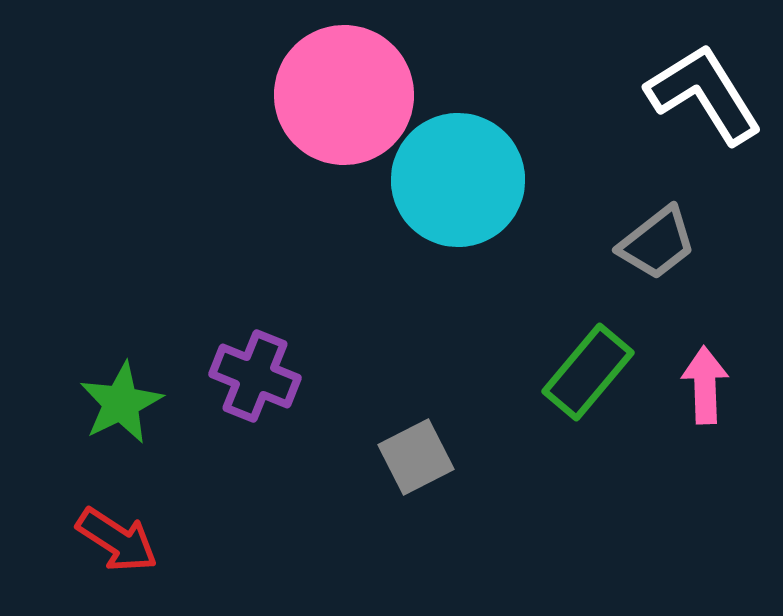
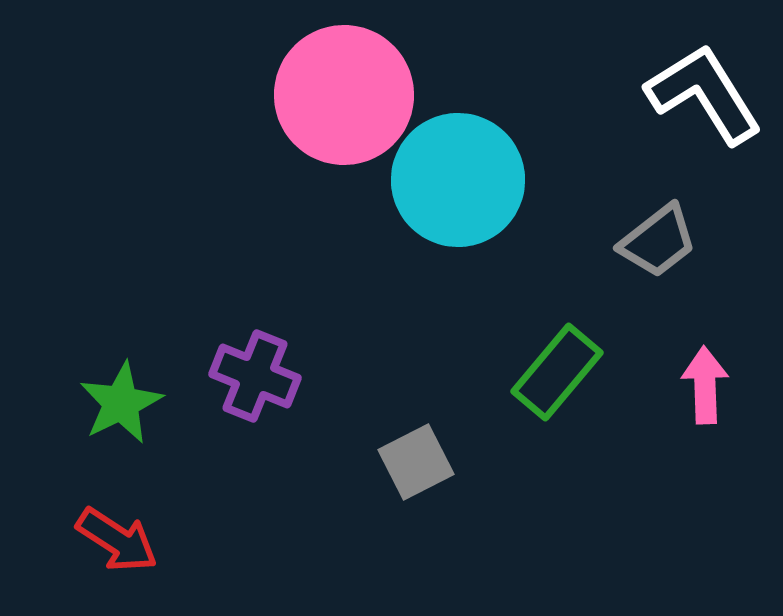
gray trapezoid: moved 1 px right, 2 px up
green rectangle: moved 31 px left
gray square: moved 5 px down
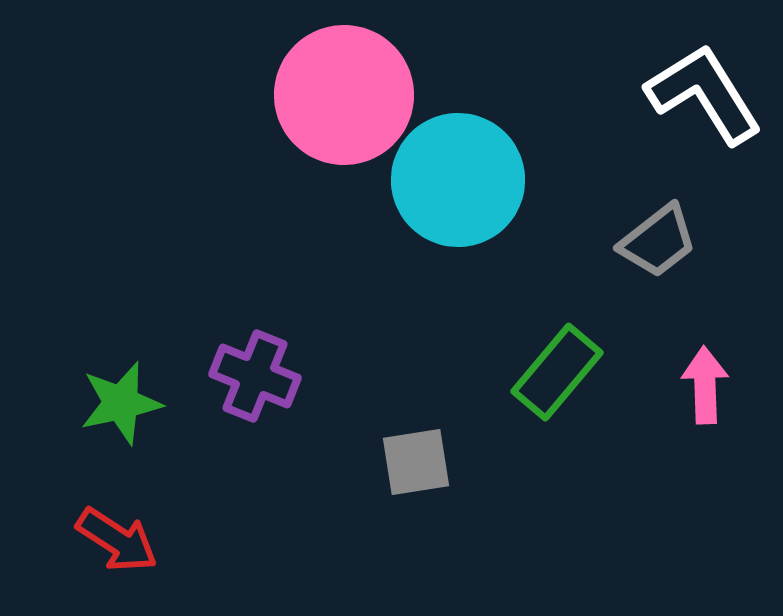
green star: rotated 14 degrees clockwise
gray square: rotated 18 degrees clockwise
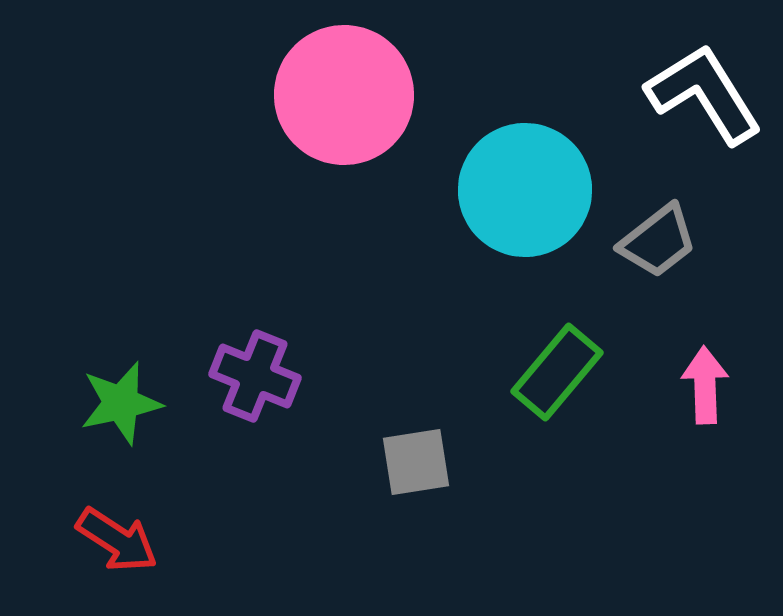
cyan circle: moved 67 px right, 10 px down
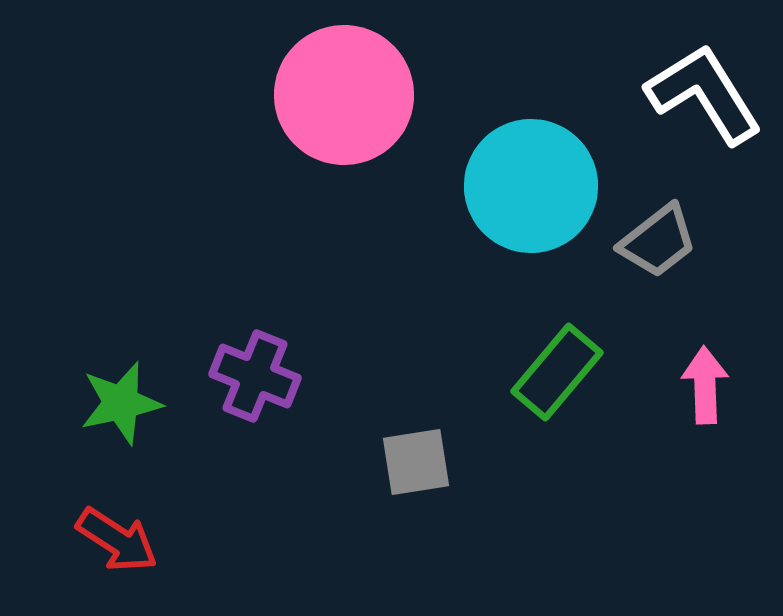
cyan circle: moved 6 px right, 4 px up
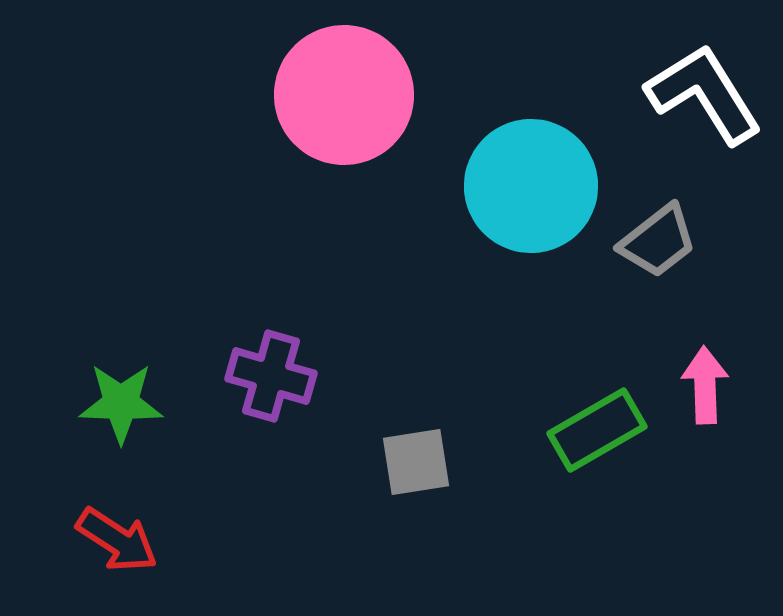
green rectangle: moved 40 px right, 58 px down; rotated 20 degrees clockwise
purple cross: moved 16 px right; rotated 6 degrees counterclockwise
green star: rotated 14 degrees clockwise
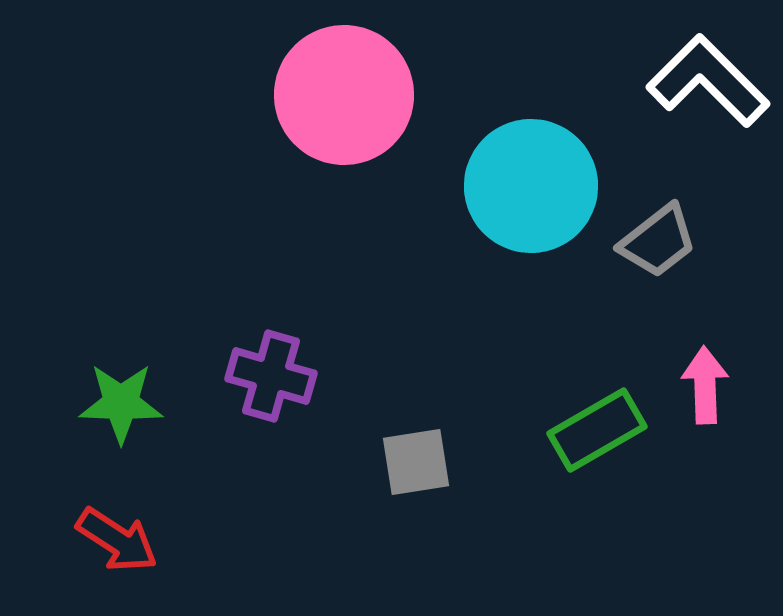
white L-shape: moved 4 px right, 13 px up; rotated 13 degrees counterclockwise
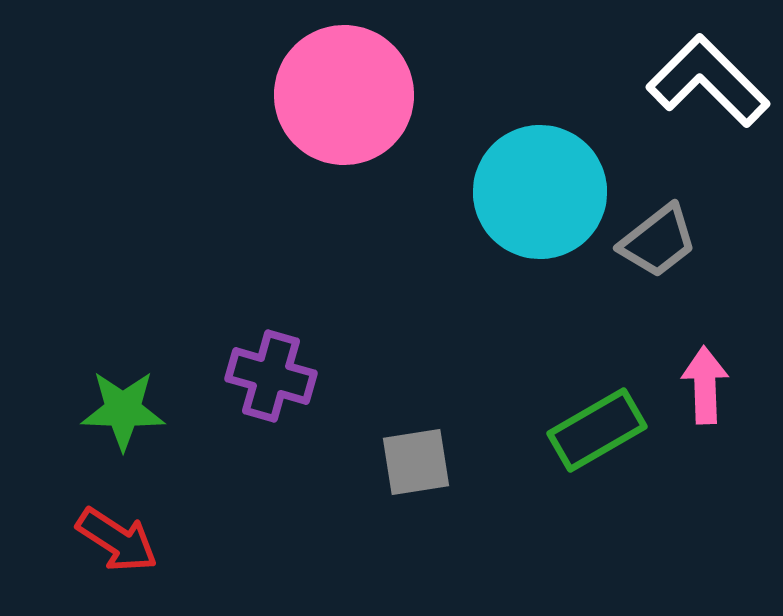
cyan circle: moved 9 px right, 6 px down
green star: moved 2 px right, 7 px down
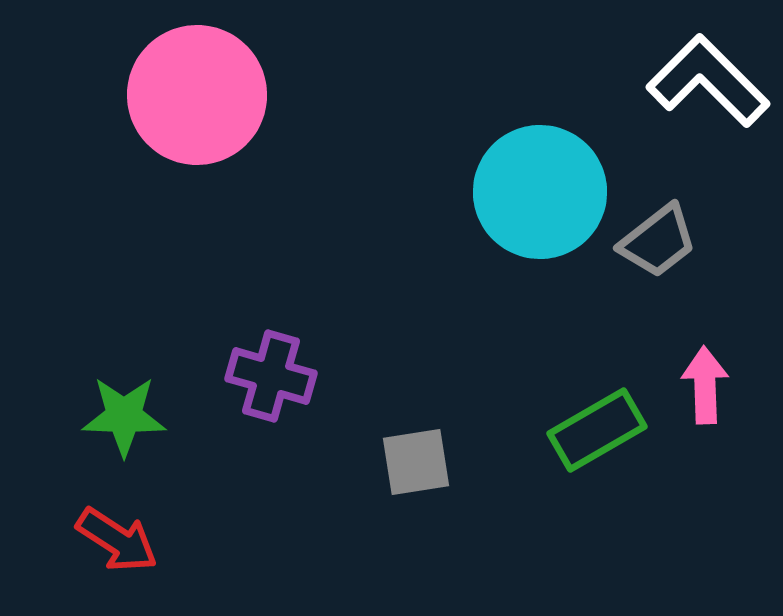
pink circle: moved 147 px left
green star: moved 1 px right, 6 px down
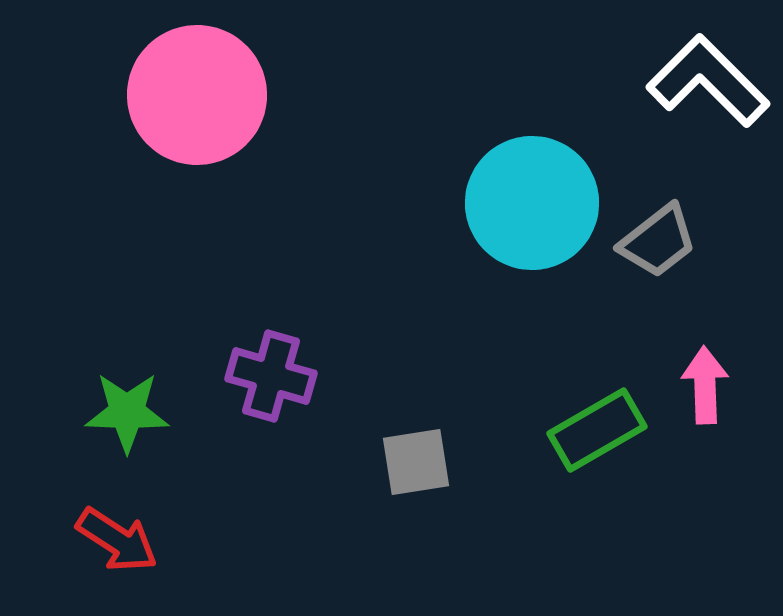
cyan circle: moved 8 px left, 11 px down
green star: moved 3 px right, 4 px up
